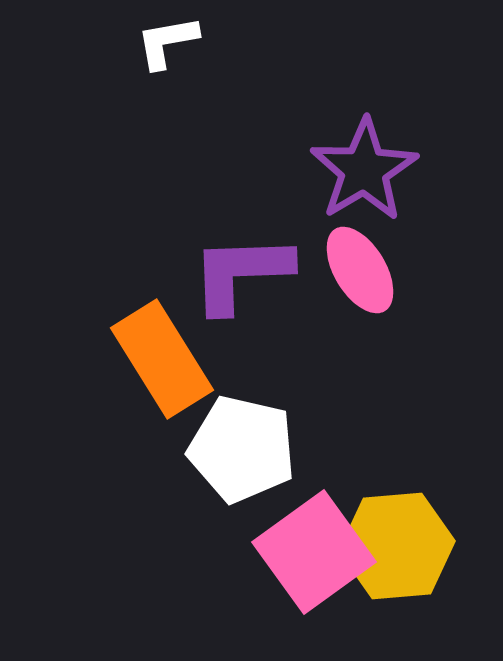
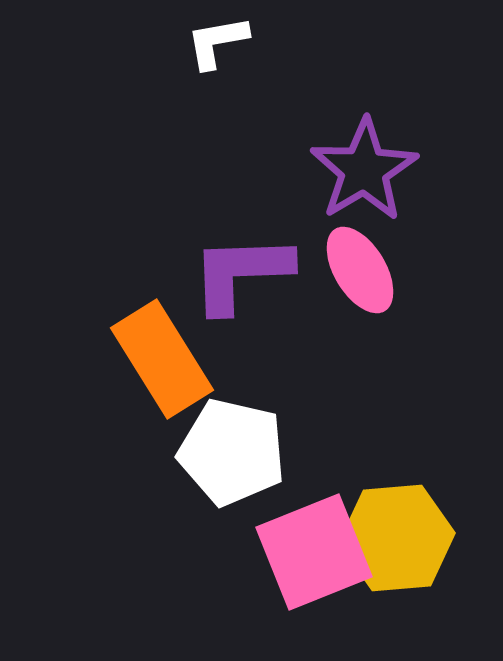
white L-shape: moved 50 px right
white pentagon: moved 10 px left, 3 px down
yellow hexagon: moved 8 px up
pink square: rotated 14 degrees clockwise
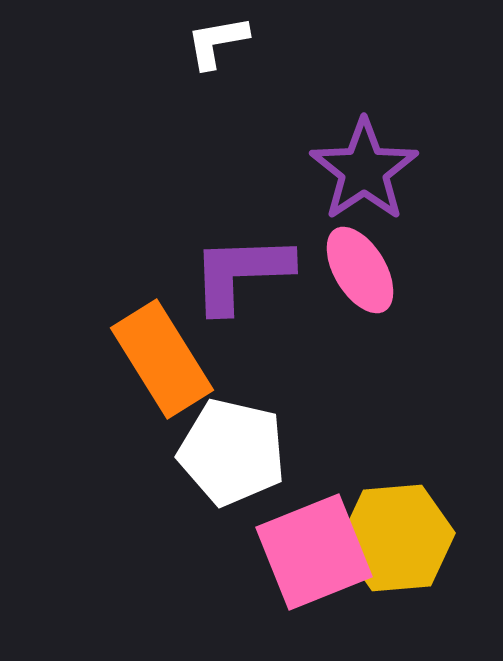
purple star: rotated 3 degrees counterclockwise
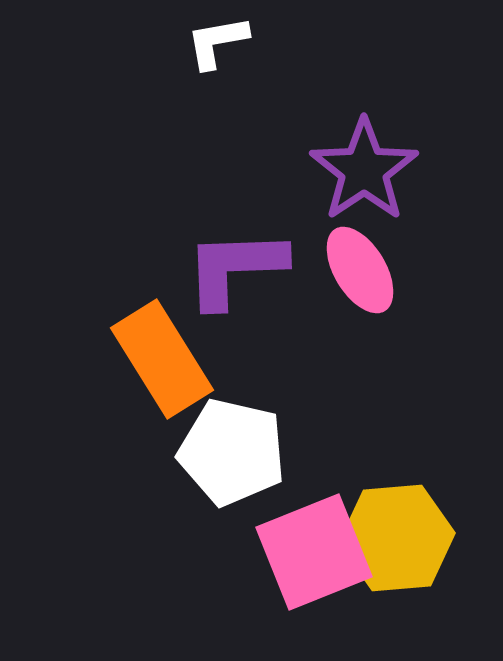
purple L-shape: moved 6 px left, 5 px up
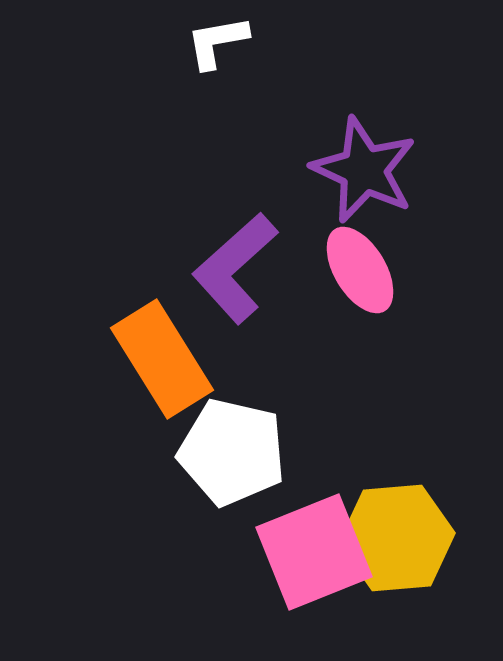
purple star: rotated 13 degrees counterclockwise
purple L-shape: rotated 40 degrees counterclockwise
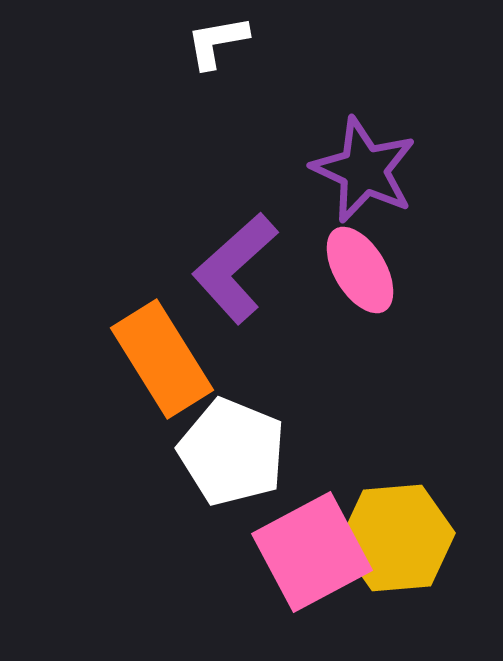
white pentagon: rotated 9 degrees clockwise
pink square: moved 2 px left; rotated 6 degrees counterclockwise
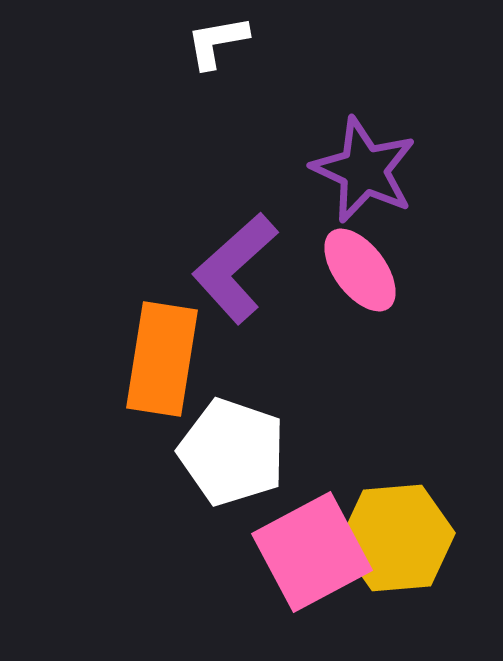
pink ellipse: rotated 6 degrees counterclockwise
orange rectangle: rotated 41 degrees clockwise
white pentagon: rotated 3 degrees counterclockwise
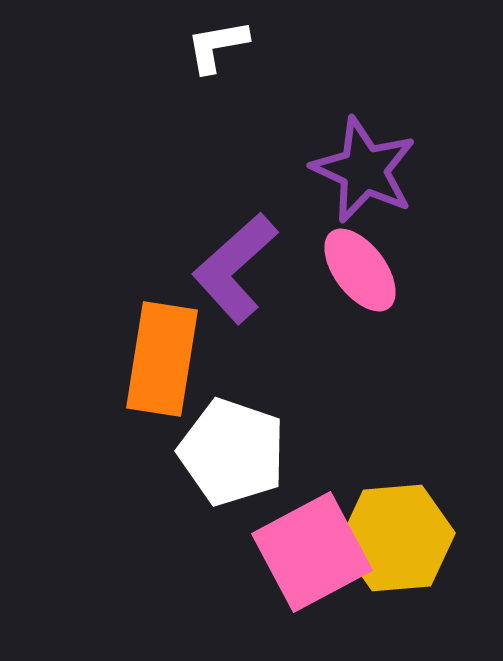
white L-shape: moved 4 px down
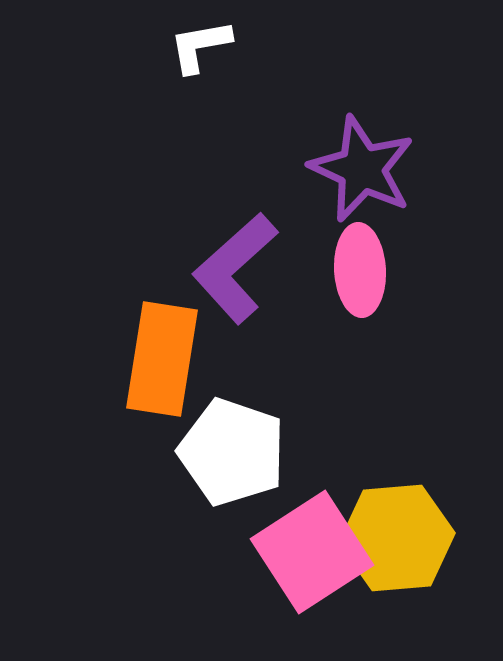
white L-shape: moved 17 px left
purple star: moved 2 px left, 1 px up
pink ellipse: rotated 34 degrees clockwise
pink square: rotated 5 degrees counterclockwise
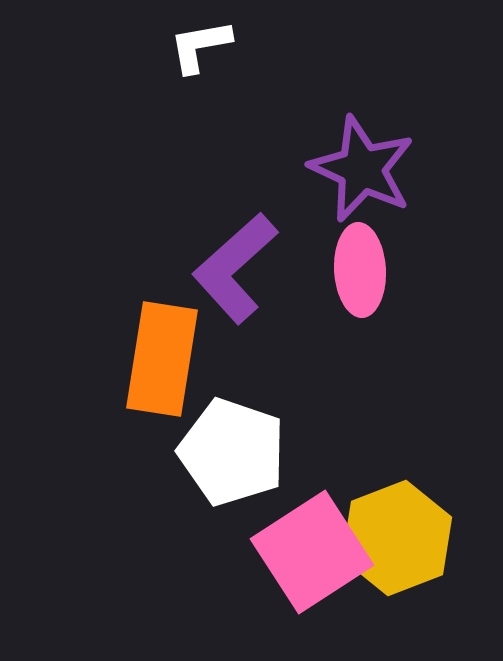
yellow hexagon: rotated 16 degrees counterclockwise
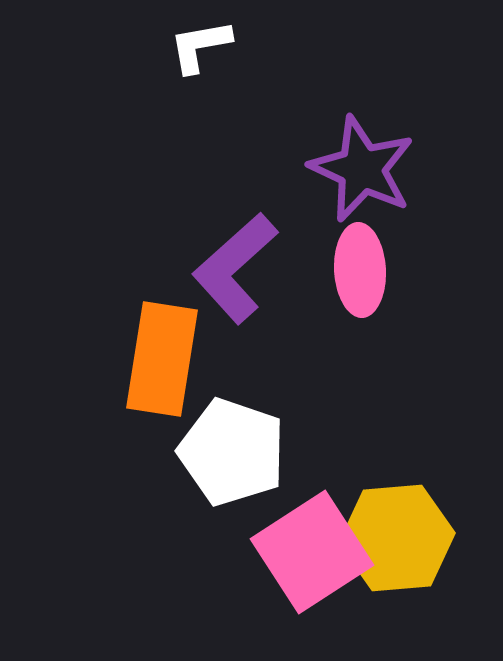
yellow hexagon: rotated 16 degrees clockwise
